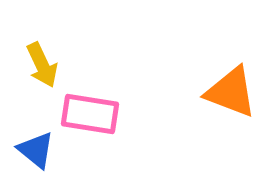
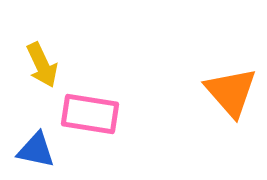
orange triangle: rotated 28 degrees clockwise
blue triangle: rotated 27 degrees counterclockwise
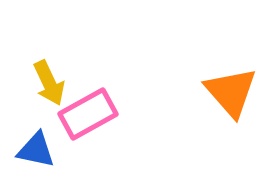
yellow arrow: moved 7 px right, 18 px down
pink rectangle: moved 2 px left; rotated 38 degrees counterclockwise
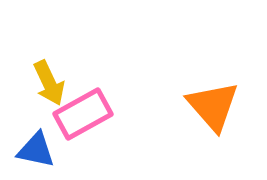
orange triangle: moved 18 px left, 14 px down
pink rectangle: moved 5 px left
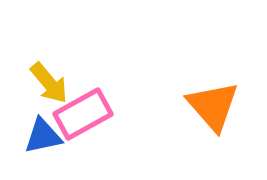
yellow arrow: rotated 15 degrees counterclockwise
blue triangle: moved 7 px right, 14 px up; rotated 24 degrees counterclockwise
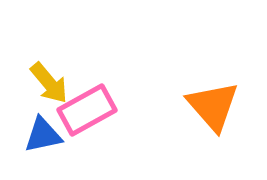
pink rectangle: moved 4 px right, 4 px up
blue triangle: moved 1 px up
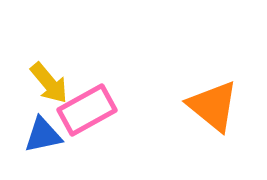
orange triangle: rotated 10 degrees counterclockwise
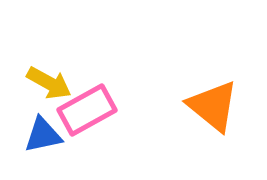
yellow arrow: rotated 21 degrees counterclockwise
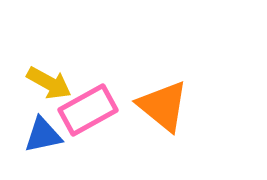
orange triangle: moved 50 px left
pink rectangle: moved 1 px right
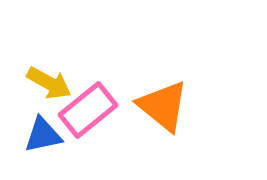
pink rectangle: rotated 10 degrees counterclockwise
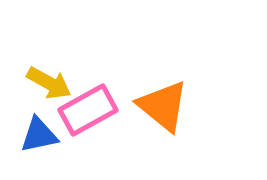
pink rectangle: rotated 10 degrees clockwise
blue triangle: moved 4 px left
